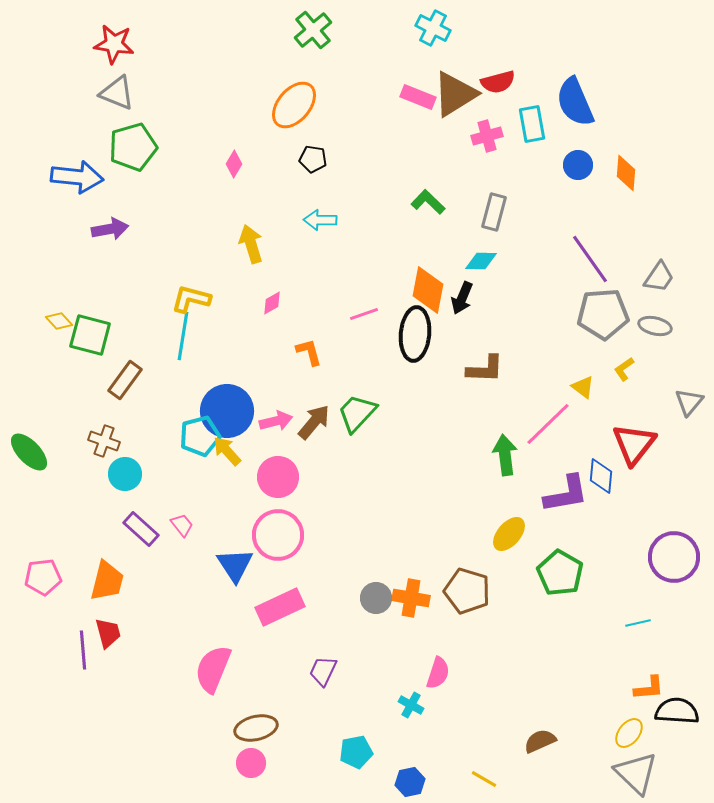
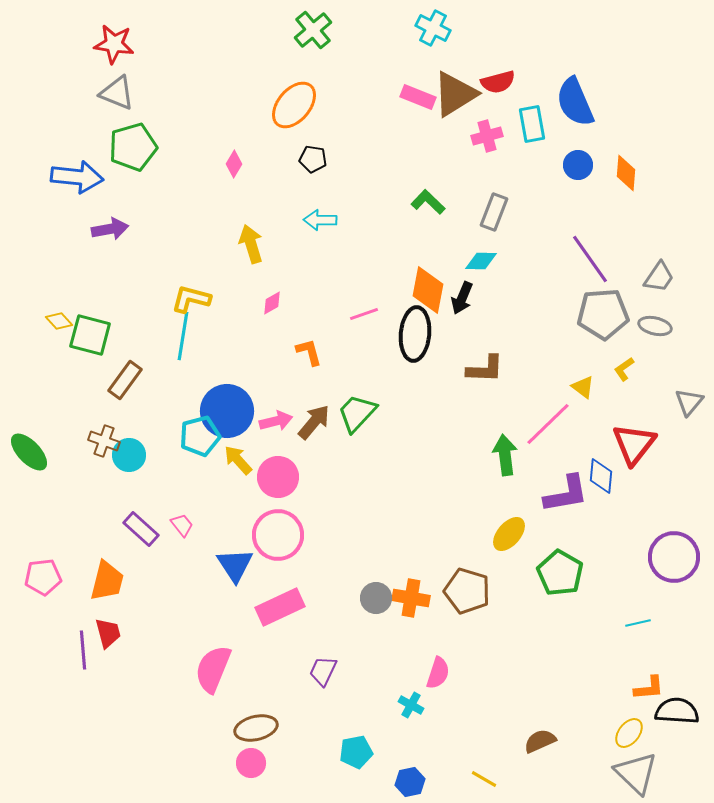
gray rectangle at (494, 212): rotated 6 degrees clockwise
yellow arrow at (227, 451): moved 11 px right, 9 px down
cyan circle at (125, 474): moved 4 px right, 19 px up
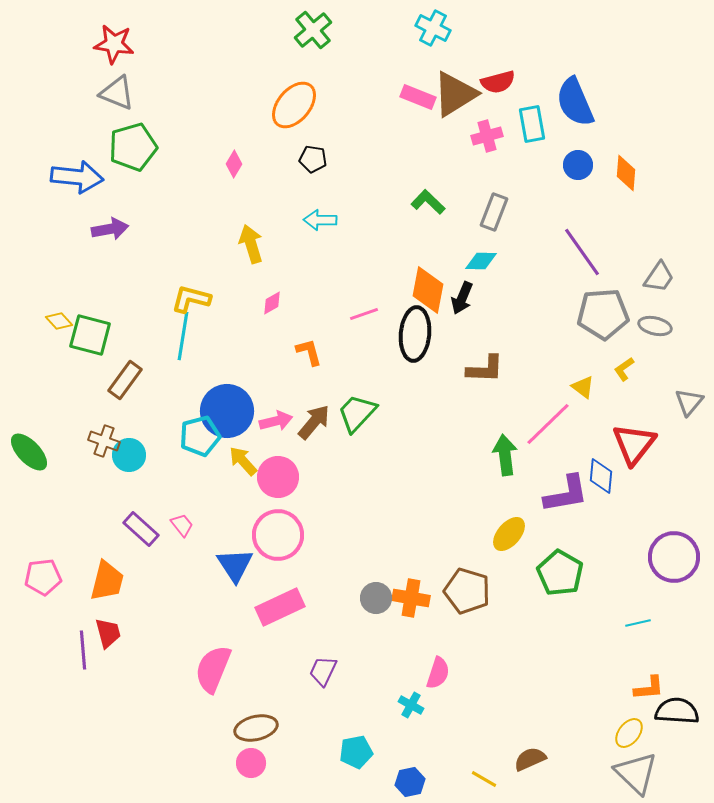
purple line at (590, 259): moved 8 px left, 7 px up
yellow arrow at (238, 460): moved 5 px right, 1 px down
brown semicircle at (540, 741): moved 10 px left, 18 px down
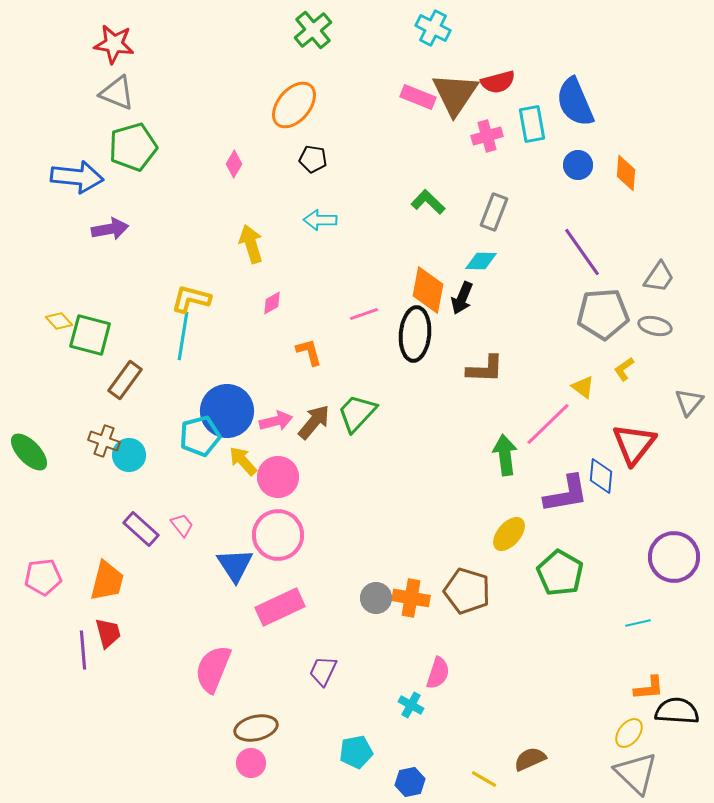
brown triangle at (455, 94): rotated 24 degrees counterclockwise
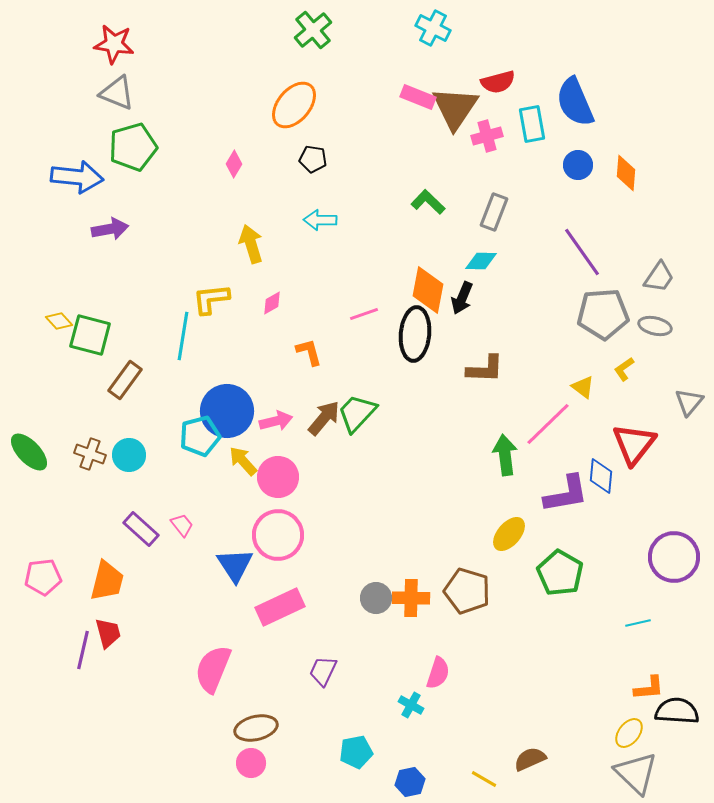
brown triangle at (455, 94): moved 14 px down
yellow L-shape at (191, 299): moved 20 px right; rotated 21 degrees counterclockwise
brown arrow at (314, 422): moved 10 px right, 4 px up
brown cross at (104, 441): moved 14 px left, 13 px down
orange cross at (411, 598): rotated 9 degrees counterclockwise
purple line at (83, 650): rotated 18 degrees clockwise
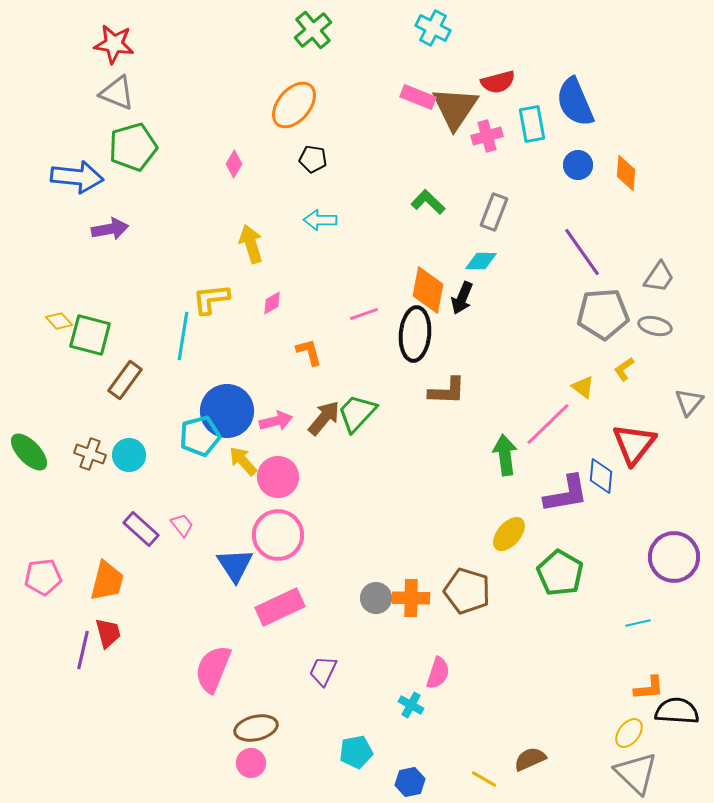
brown L-shape at (485, 369): moved 38 px left, 22 px down
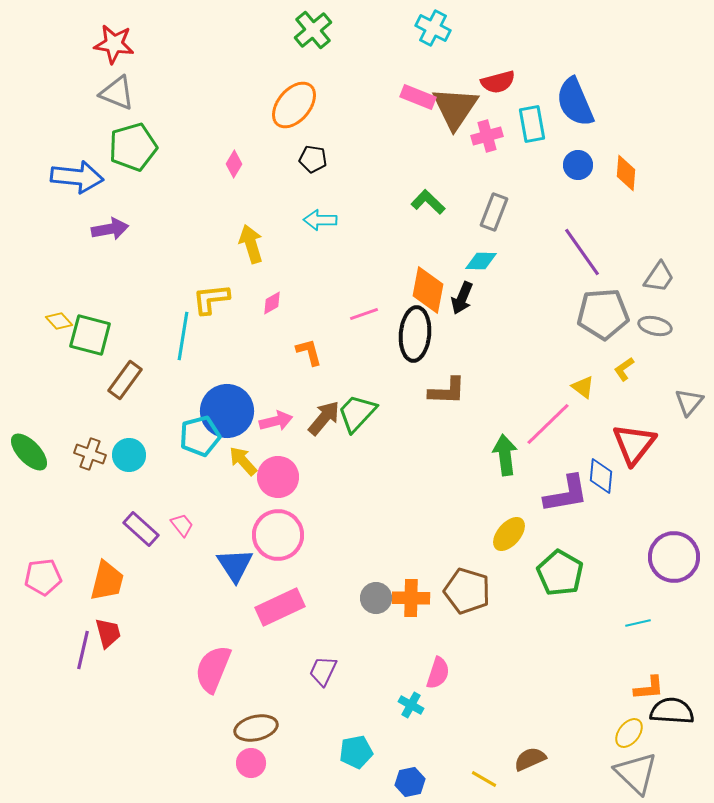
black semicircle at (677, 711): moved 5 px left
